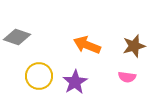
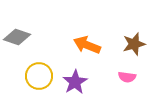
brown star: moved 2 px up
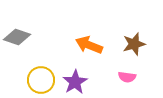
orange arrow: moved 2 px right
yellow circle: moved 2 px right, 4 px down
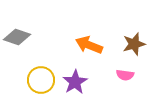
pink semicircle: moved 2 px left, 2 px up
